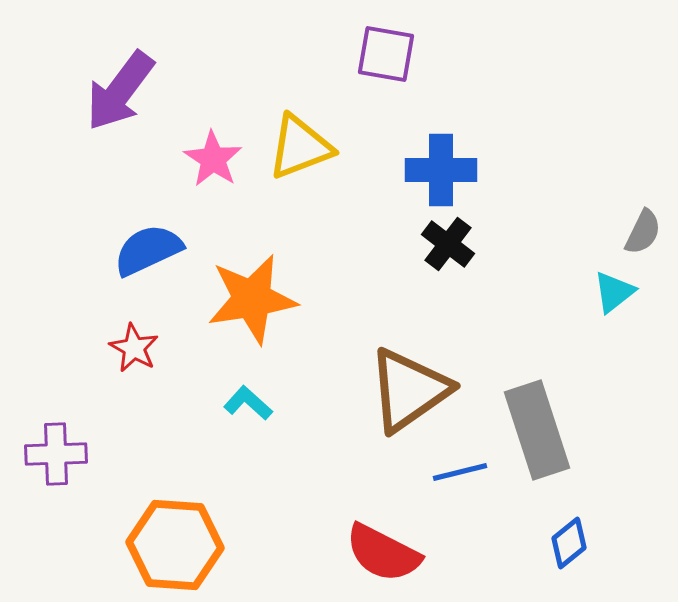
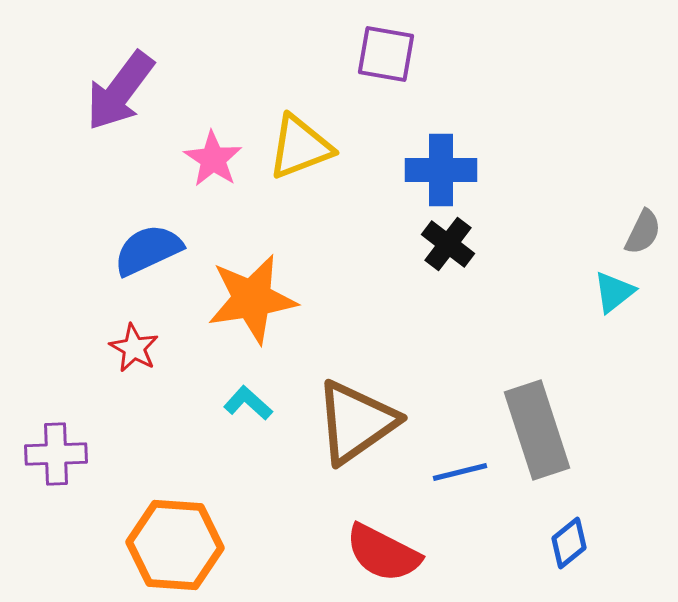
brown triangle: moved 53 px left, 32 px down
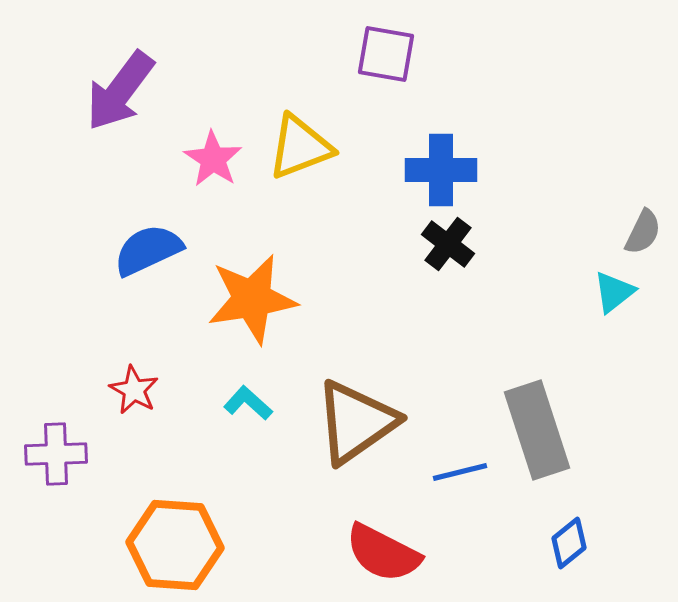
red star: moved 42 px down
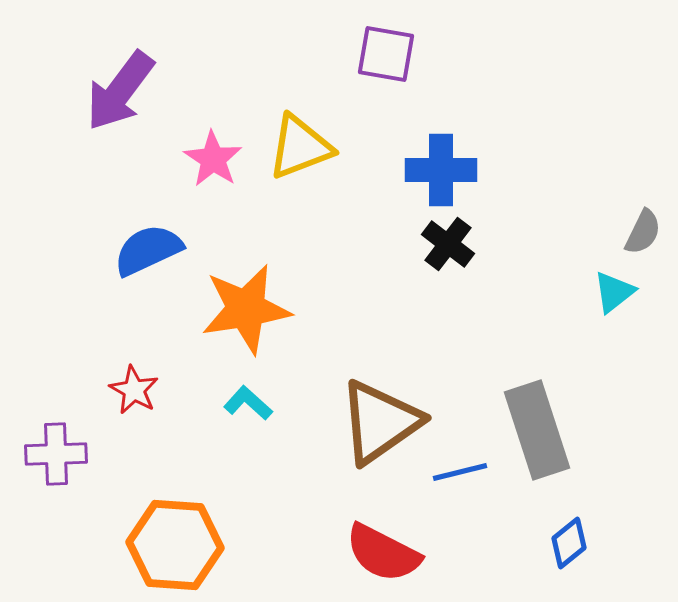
orange star: moved 6 px left, 10 px down
brown triangle: moved 24 px right
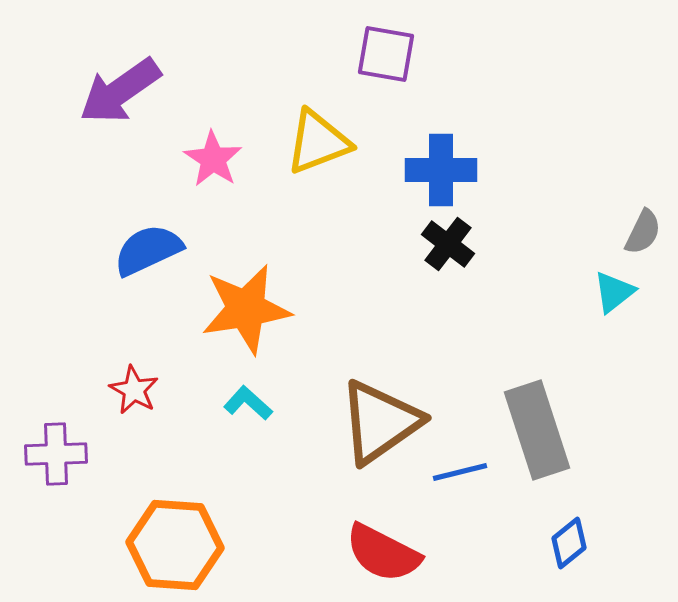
purple arrow: rotated 18 degrees clockwise
yellow triangle: moved 18 px right, 5 px up
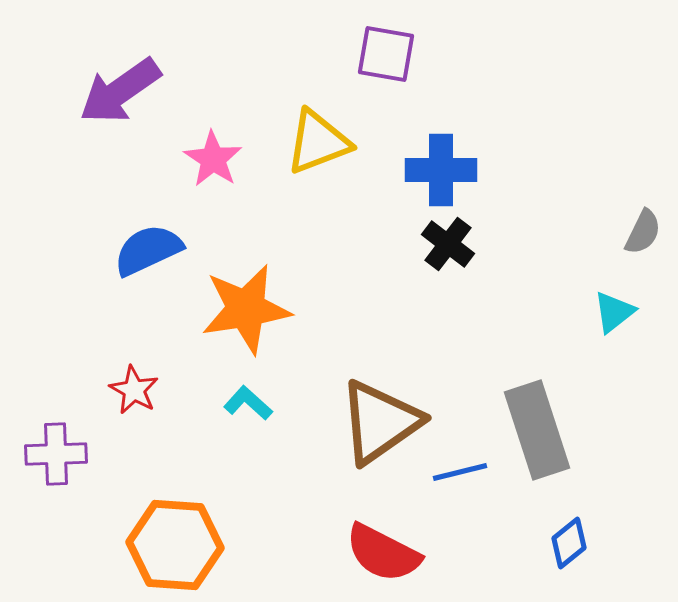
cyan triangle: moved 20 px down
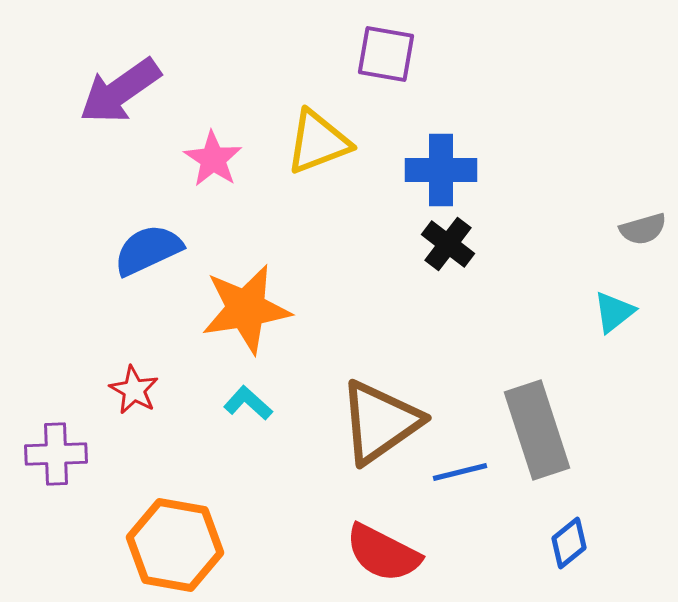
gray semicircle: moved 3 px up; rotated 48 degrees clockwise
orange hexagon: rotated 6 degrees clockwise
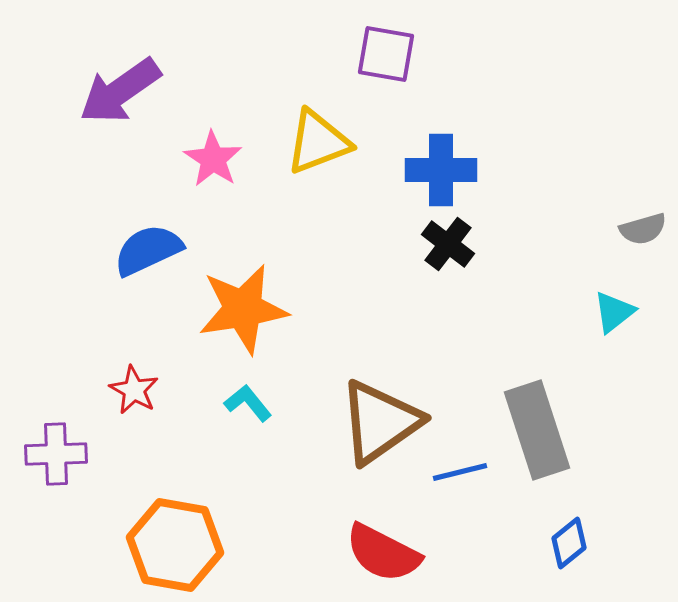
orange star: moved 3 px left
cyan L-shape: rotated 9 degrees clockwise
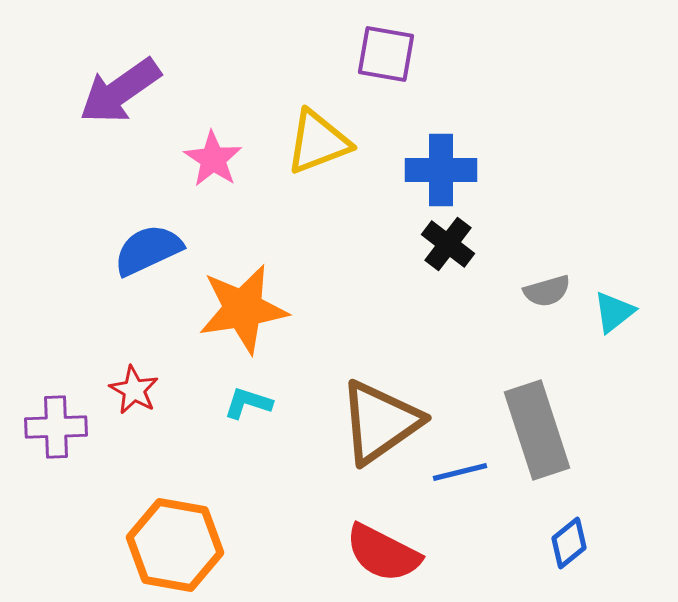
gray semicircle: moved 96 px left, 62 px down
cyan L-shape: rotated 33 degrees counterclockwise
purple cross: moved 27 px up
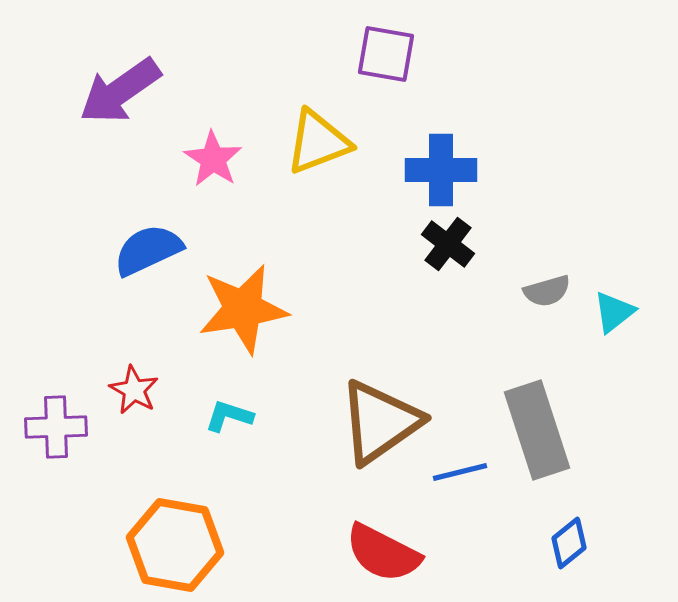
cyan L-shape: moved 19 px left, 13 px down
